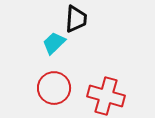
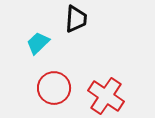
cyan trapezoid: moved 16 px left
red cross: rotated 18 degrees clockwise
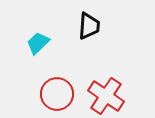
black trapezoid: moved 13 px right, 7 px down
red circle: moved 3 px right, 6 px down
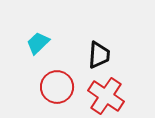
black trapezoid: moved 10 px right, 29 px down
red circle: moved 7 px up
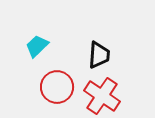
cyan trapezoid: moved 1 px left, 3 px down
red cross: moved 4 px left
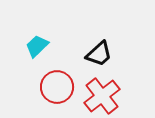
black trapezoid: moved 1 px up; rotated 44 degrees clockwise
red cross: rotated 18 degrees clockwise
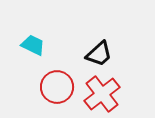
cyan trapezoid: moved 4 px left, 1 px up; rotated 70 degrees clockwise
red cross: moved 2 px up
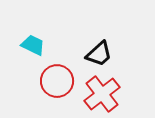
red circle: moved 6 px up
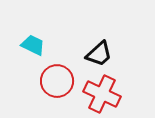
red cross: rotated 27 degrees counterclockwise
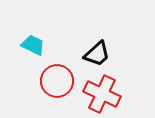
black trapezoid: moved 2 px left
